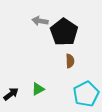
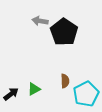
brown semicircle: moved 5 px left, 20 px down
green triangle: moved 4 px left
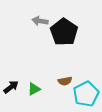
brown semicircle: rotated 80 degrees clockwise
black arrow: moved 7 px up
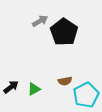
gray arrow: rotated 140 degrees clockwise
cyan pentagon: moved 1 px down
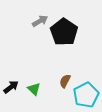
brown semicircle: rotated 128 degrees clockwise
green triangle: rotated 48 degrees counterclockwise
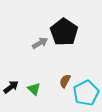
gray arrow: moved 22 px down
cyan pentagon: moved 2 px up
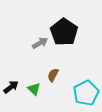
brown semicircle: moved 12 px left, 6 px up
